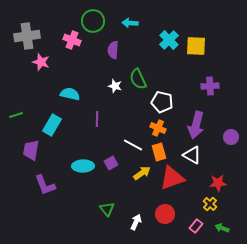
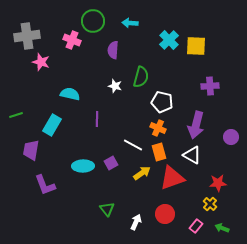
green semicircle: moved 3 px right, 2 px up; rotated 140 degrees counterclockwise
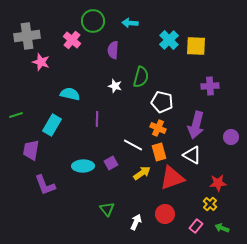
pink cross: rotated 18 degrees clockwise
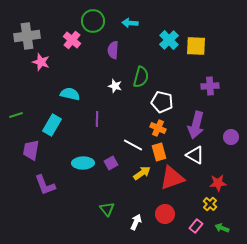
white triangle: moved 3 px right
cyan ellipse: moved 3 px up
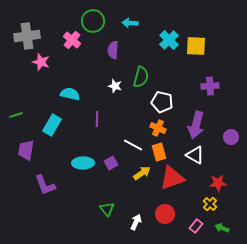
purple trapezoid: moved 5 px left
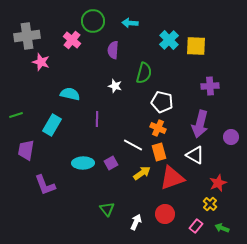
green semicircle: moved 3 px right, 4 px up
purple arrow: moved 4 px right, 1 px up
red star: rotated 18 degrees counterclockwise
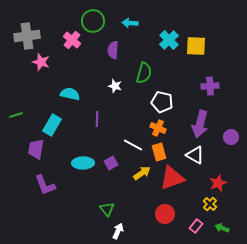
purple trapezoid: moved 10 px right, 1 px up
white arrow: moved 18 px left, 9 px down
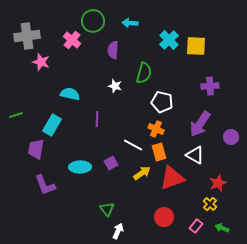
purple arrow: rotated 20 degrees clockwise
orange cross: moved 2 px left, 1 px down
cyan ellipse: moved 3 px left, 4 px down
red circle: moved 1 px left, 3 px down
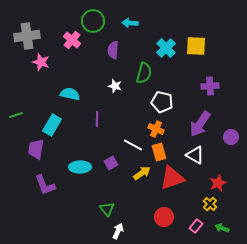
cyan cross: moved 3 px left, 8 px down
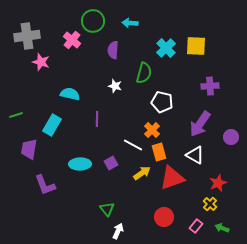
orange cross: moved 4 px left, 1 px down; rotated 21 degrees clockwise
purple trapezoid: moved 7 px left
cyan ellipse: moved 3 px up
